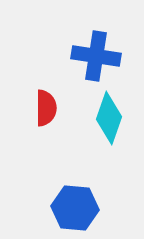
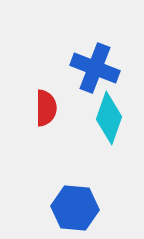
blue cross: moved 1 px left, 12 px down; rotated 12 degrees clockwise
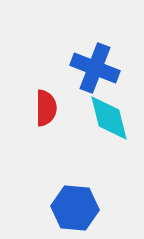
cyan diamond: rotated 33 degrees counterclockwise
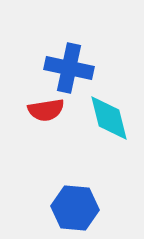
blue cross: moved 26 px left; rotated 9 degrees counterclockwise
red semicircle: moved 2 px down; rotated 81 degrees clockwise
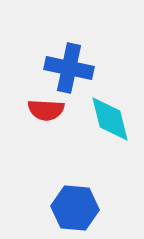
red semicircle: rotated 12 degrees clockwise
cyan diamond: moved 1 px right, 1 px down
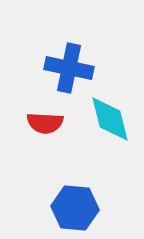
red semicircle: moved 1 px left, 13 px down
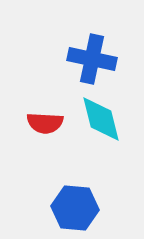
blue cross: moved 23 px right, 9 px up
cyan diamond: moved 9 px left
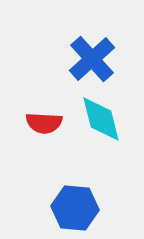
blue cross: rotated 36 degrees clockwise
red semicircle: moved 1 px left
